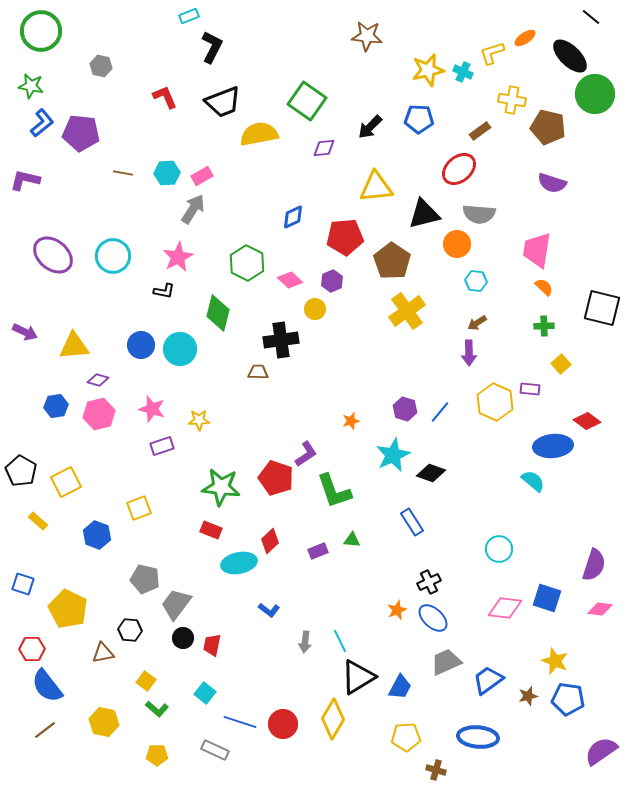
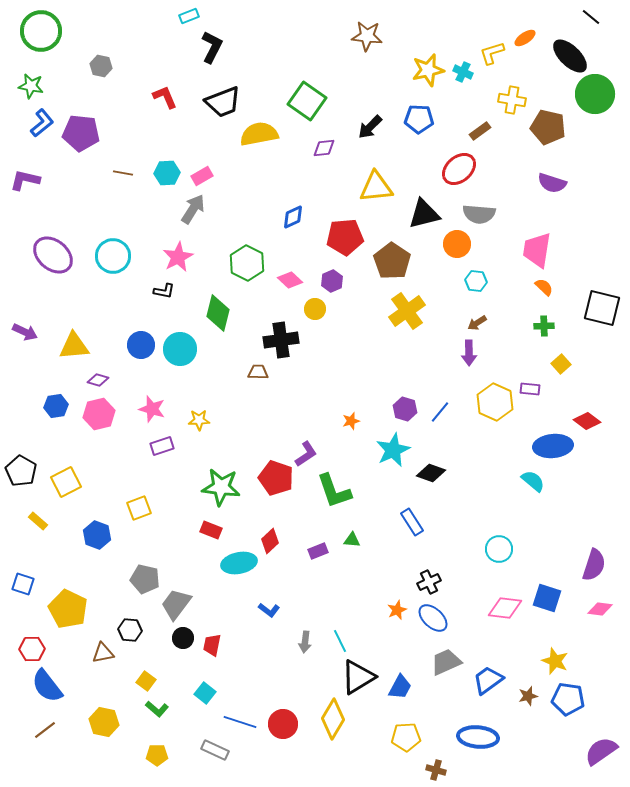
cyan star at (393, 455): moved 5 px up
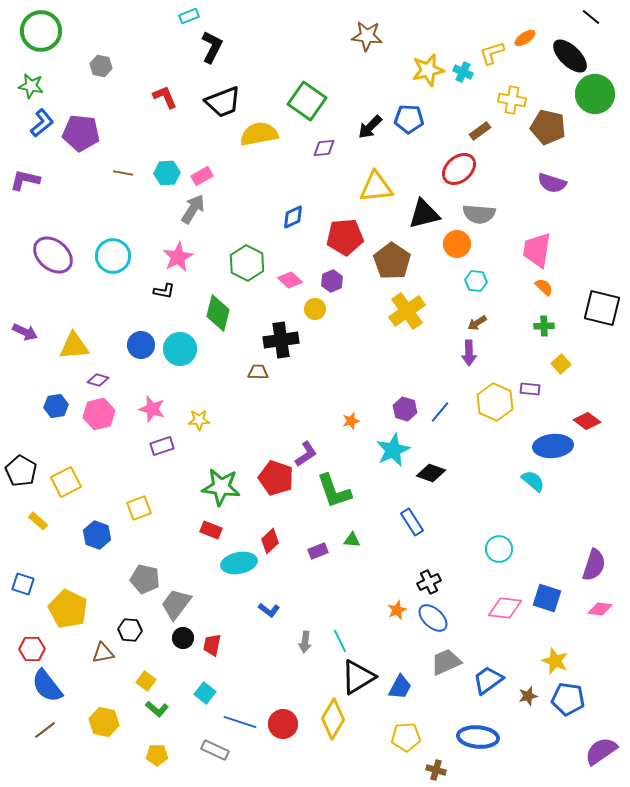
blue pentagon at (419, 119): moved 10 px left
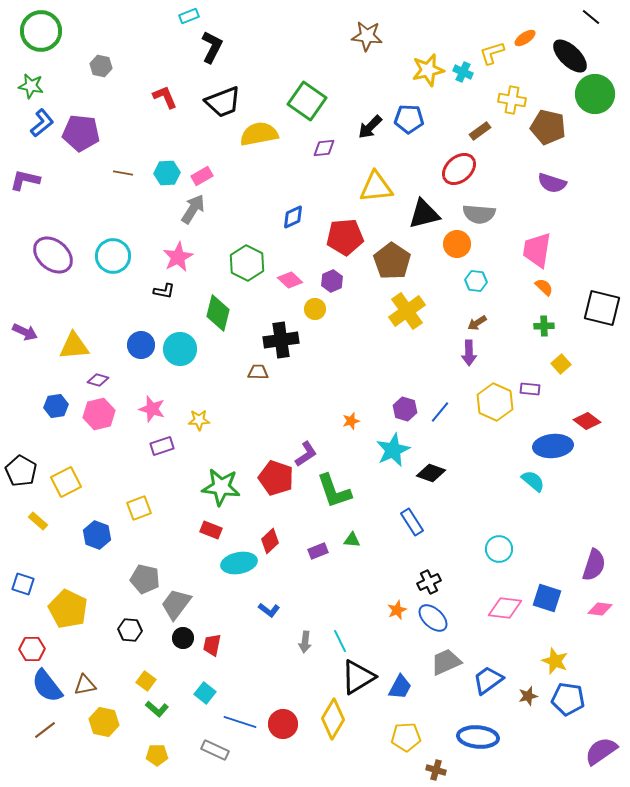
brown triangle at (103, 653): moved 18 px left, 32 px down
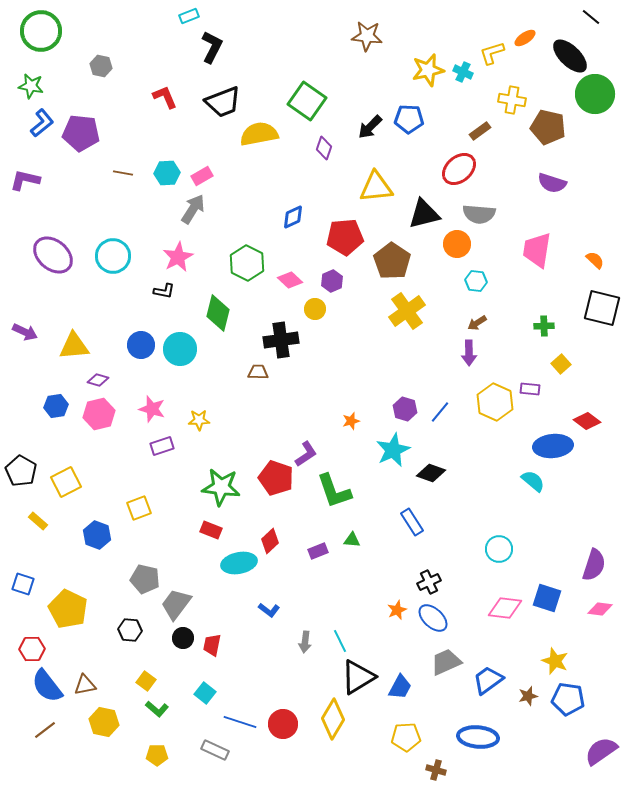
purple diamond at (324, 148): rotated 65 degrees counterclockwise
orange semicircle at (544, 287): moved 51 px right, 27 px up
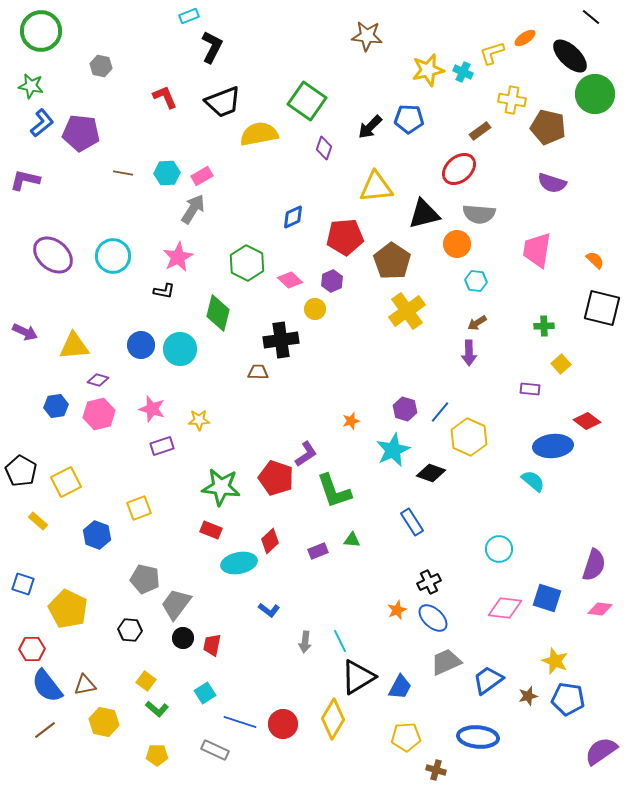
yellow hexagon at (495, 402): moved 26 px left, 35 px down
cyan square at (205, 693): rotated 20 degrees clockwise
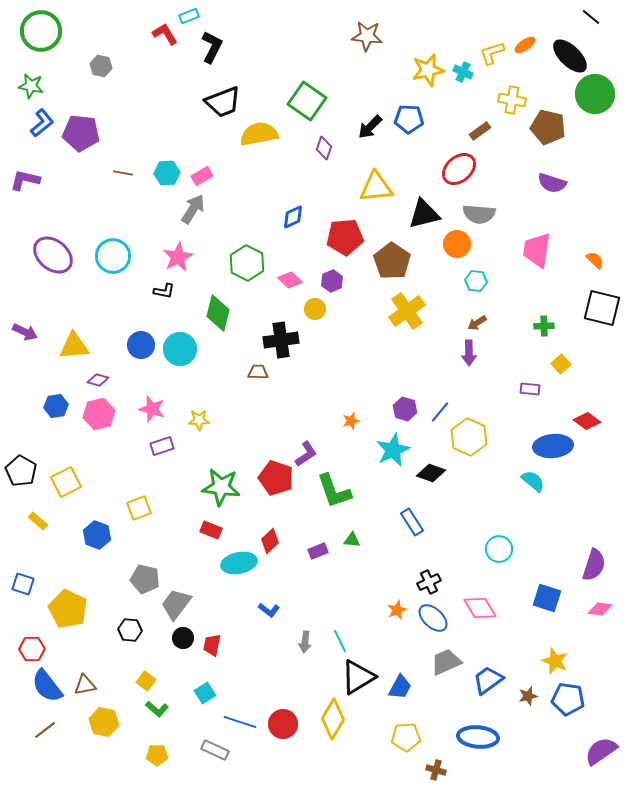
orange ellipse at (525, 38): moved 7 px down
red L-shape at (165, 97): moved 63 px up; rotated 8 degrees counterclockwise
pink diamond at (505, 608): moved 25 px left; rotated 52 degrees clockwise
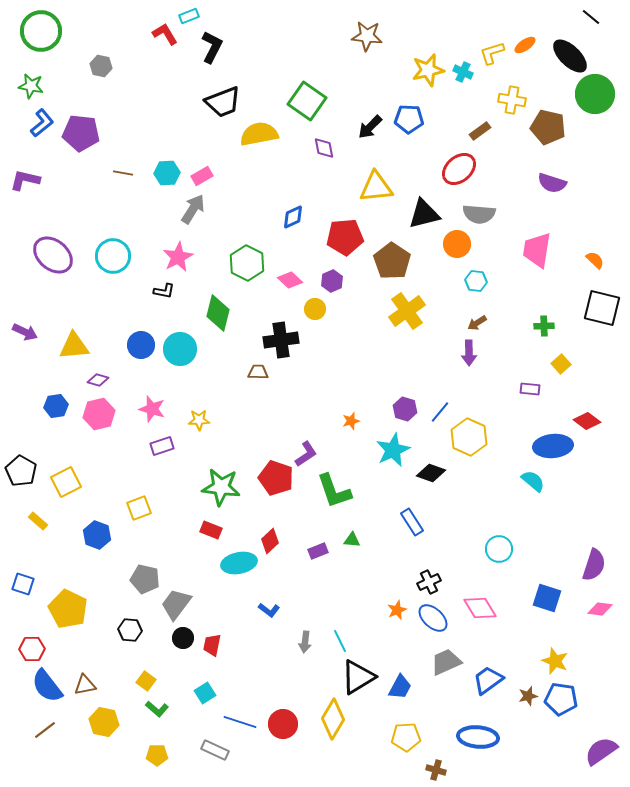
purple diamond at (324, 148): rotated 30 degrees counterclockwise
blue pentagon at (568, 699): moved 7 px left
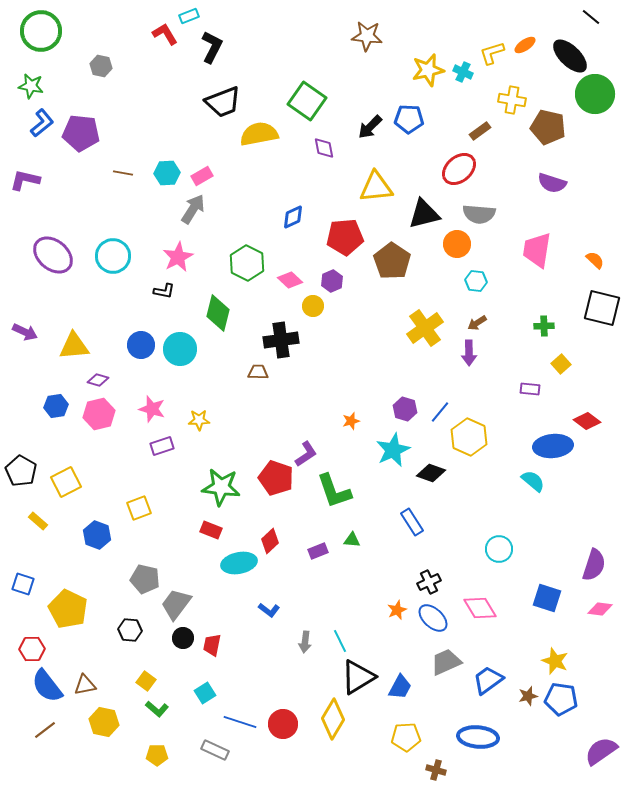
yellow circle at (315, 309): moved 2 px left, 3 px up
yellow cross at (407, 311): moved 18 px right, 17 px down
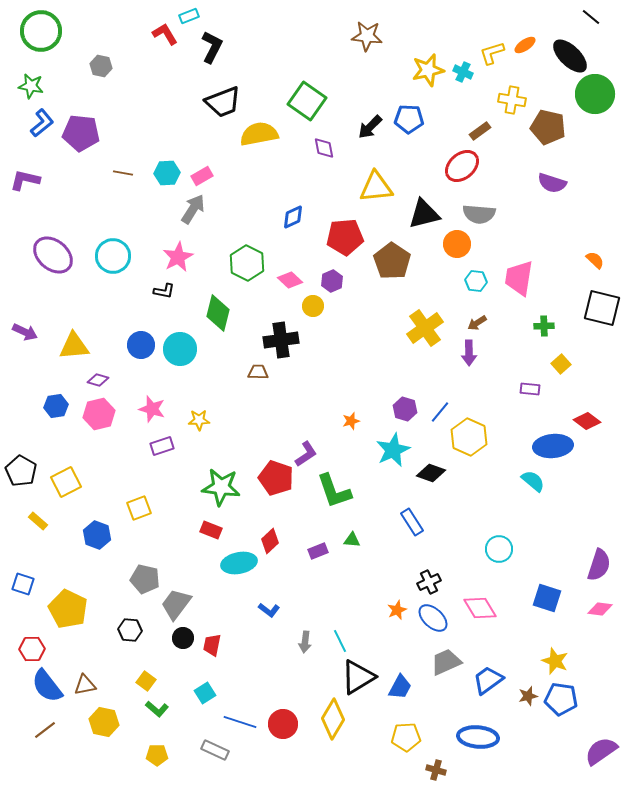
red ellipse at (459, 169): moved 3 px right, 3 px up
pink trapezoid at (537, 250): moved 18 px left, 28 px down
purple semicircle at (594, 565): moved 5 px right
